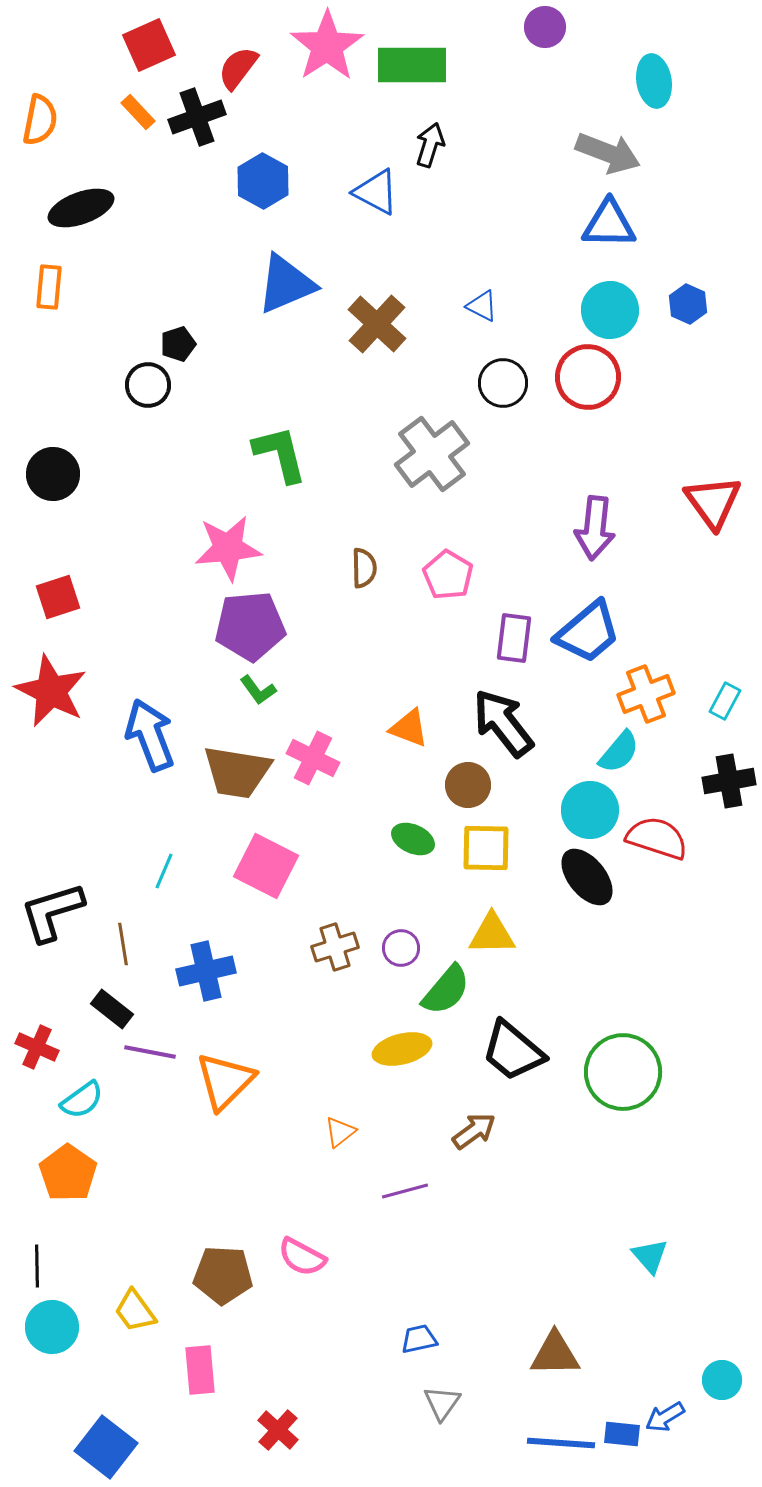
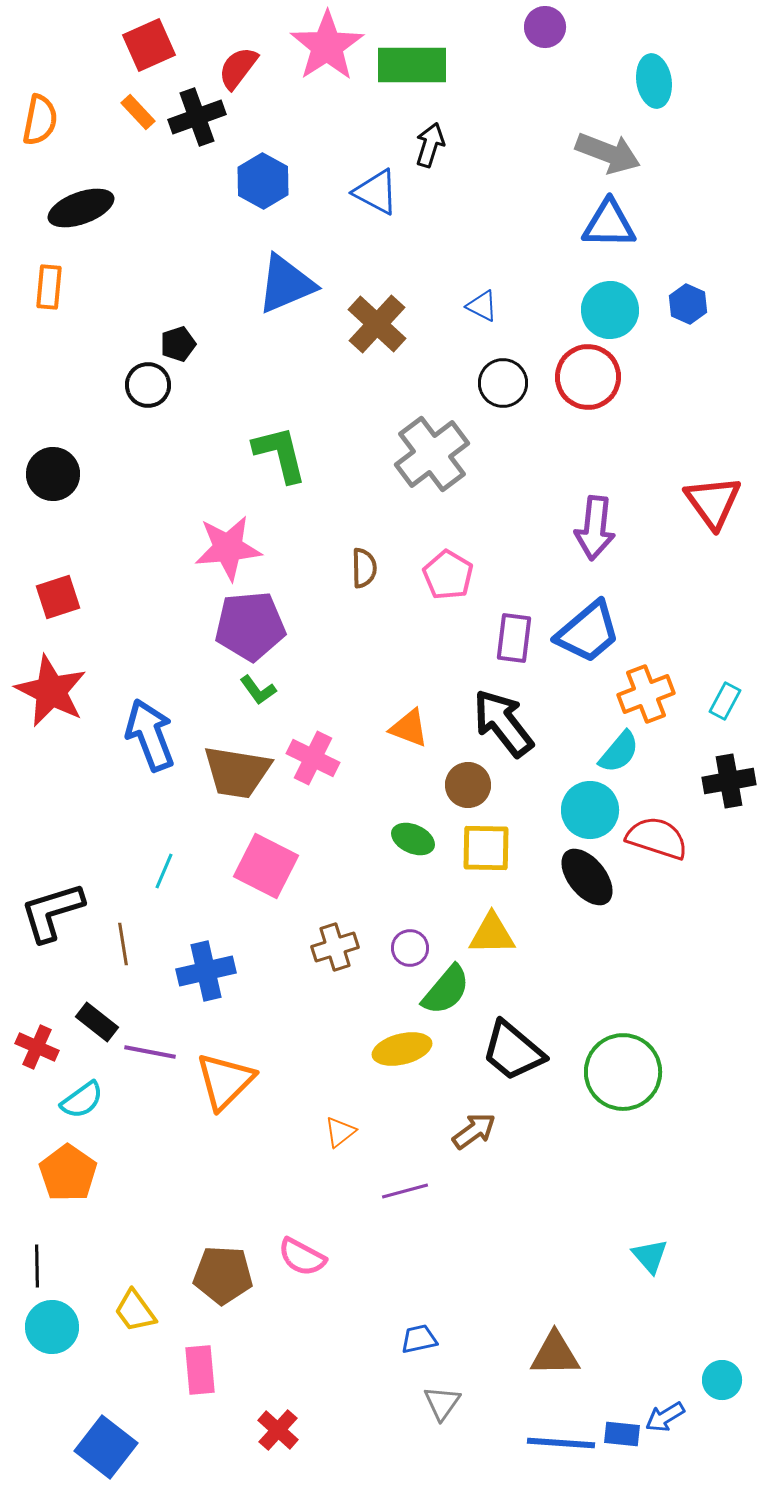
purple circle at (401, 948): moved 9 px right
black rectangle at (112, 1009): moved 15 px left, 13 px down
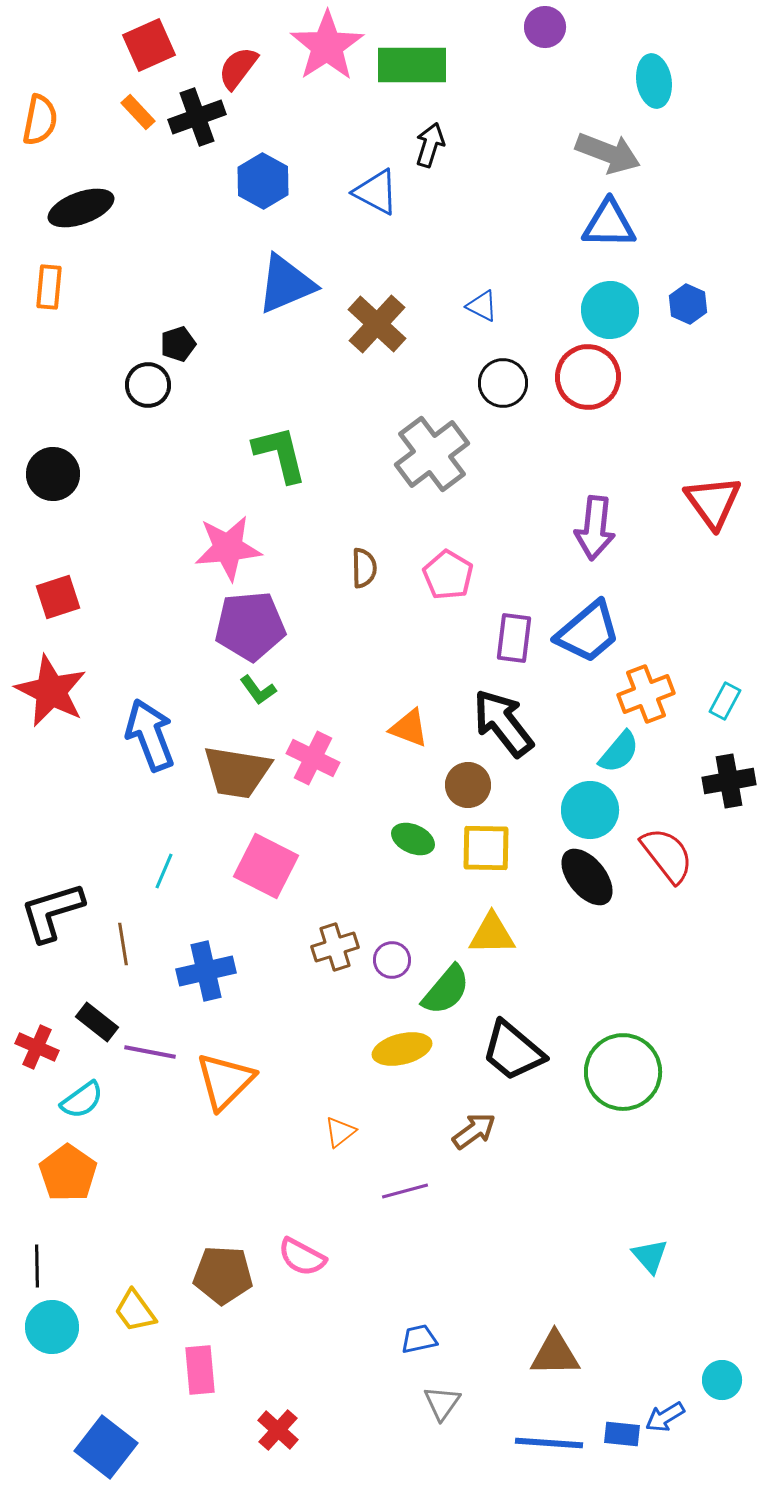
red semicircle at (657, 838): moved 10 px right, 17 px down; rotated 34 degrees clockwise
purple circle at (410, 948): moved 18 px left, 12 px down
blue line at (561, 1443): moved 12 px left
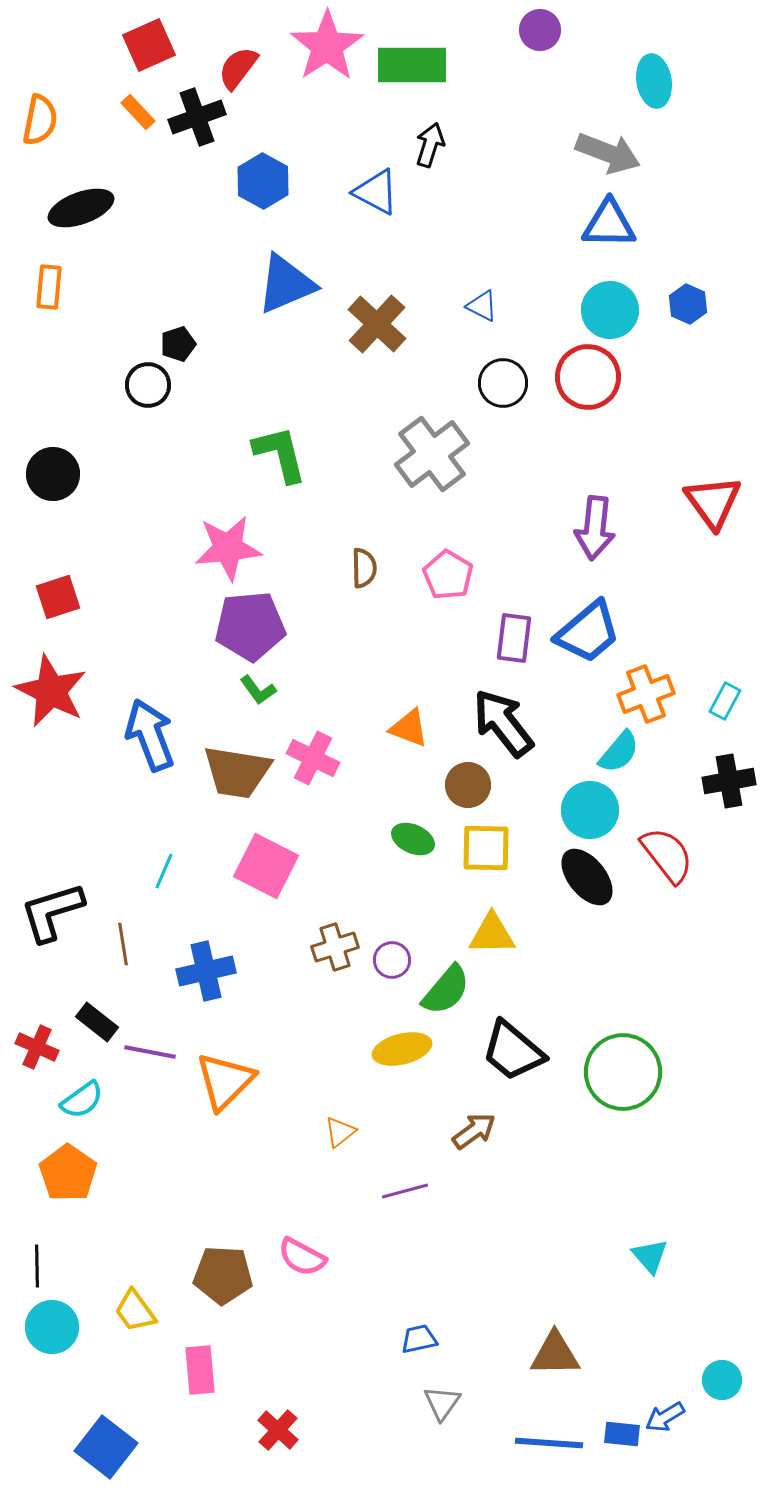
purple circle at (545, 27): moved 5 px left, 3 px down
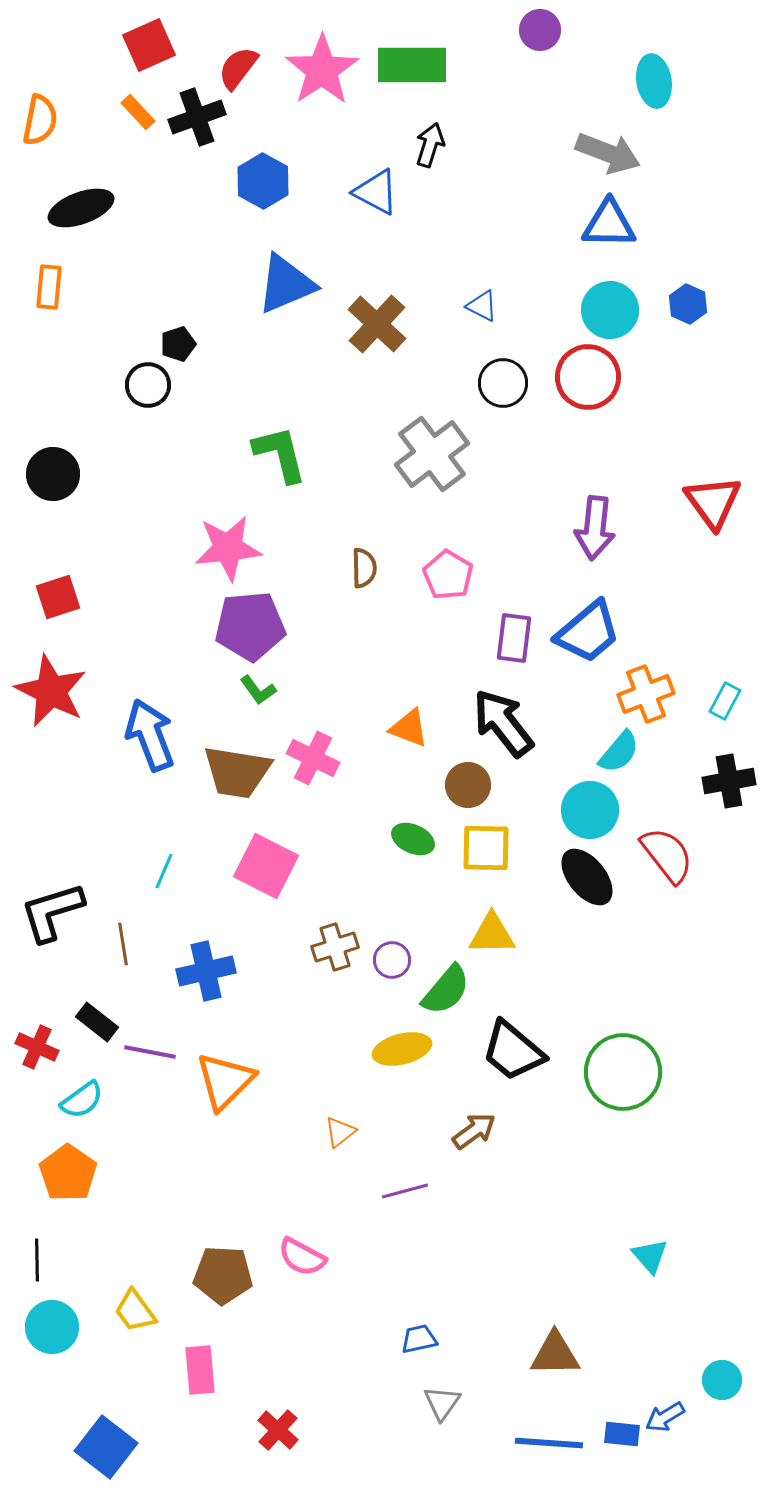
pink star at (327, 46): moved 5 px left, 24 px down
black line at (37, 1266): moved 6 px up
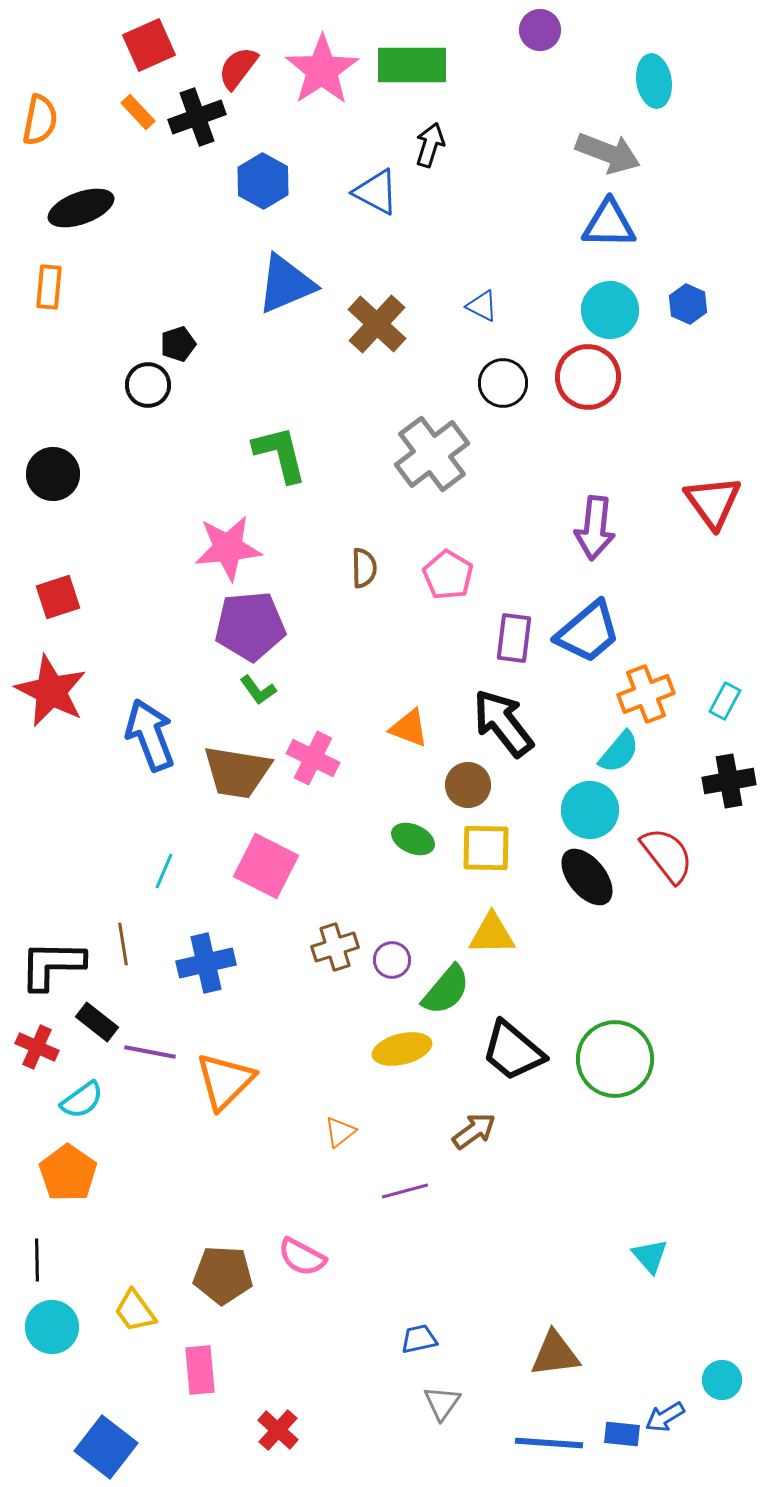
black L-shape at (52, 912): moved 53 px down; rotated 18 degrees clockwise
blue cross at (206, 971): moved 8 px up
green circle at (623, 1072): moved 8 px left, 13 px up
brown triangle at (555, 1354): rotated 6 degrees counterclockwise
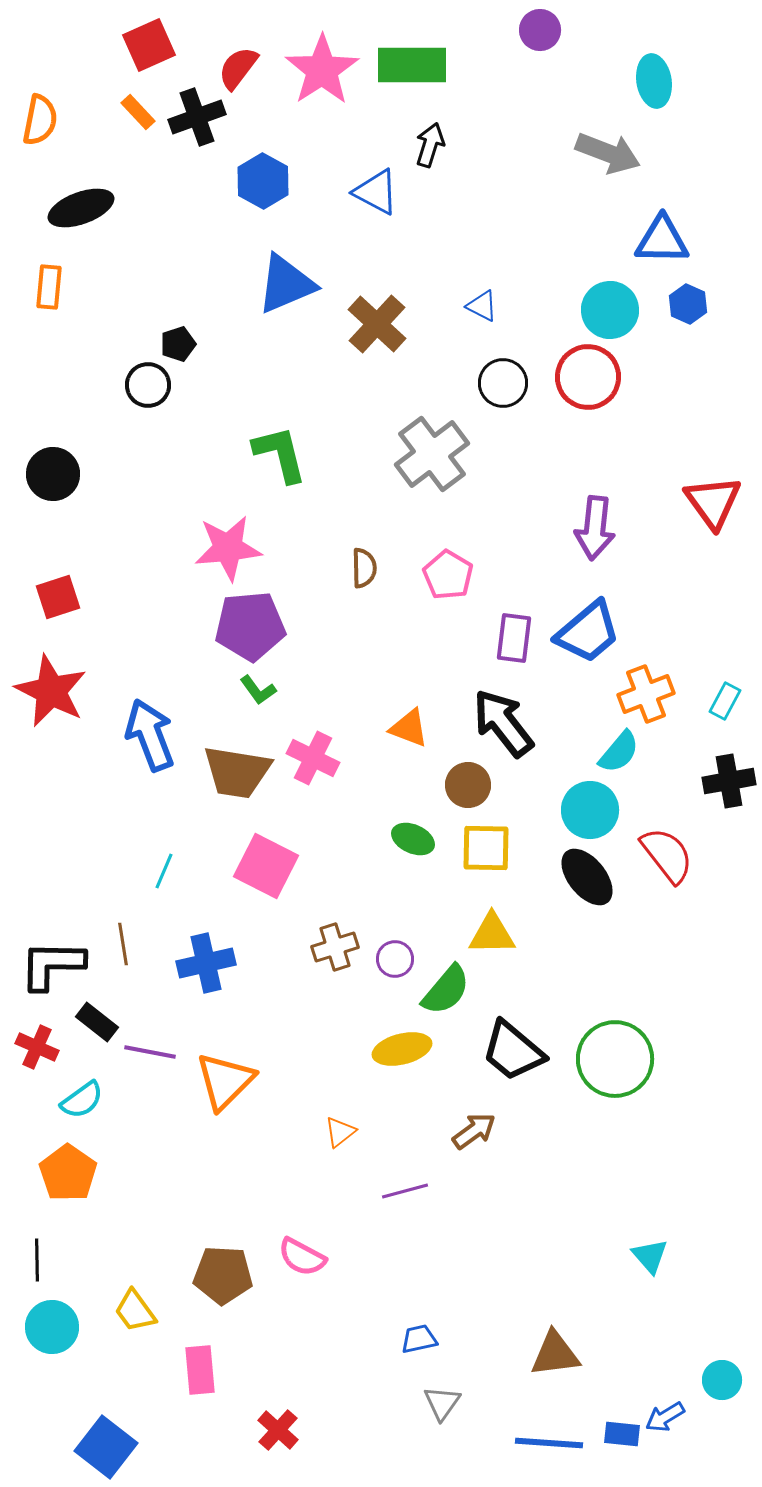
blue triangle at (609, 224): moved 53 px right, 16 px down
purple circle at (392, 960): moved 3 px right, 1 px up
